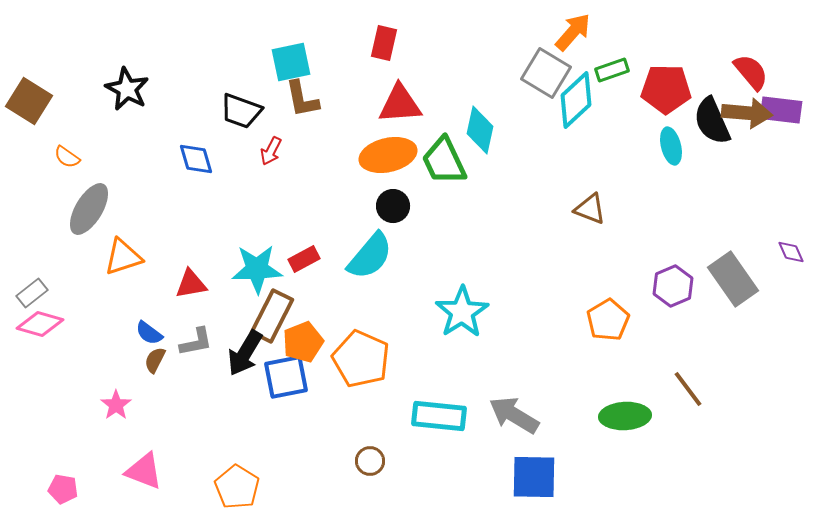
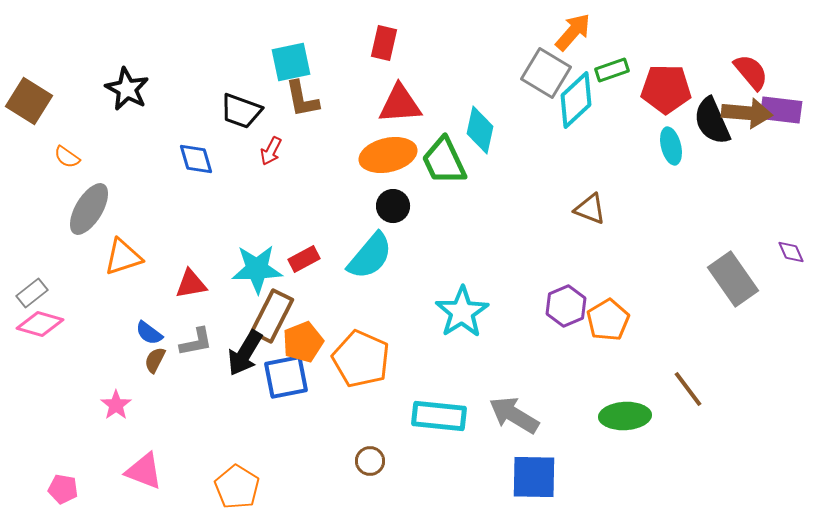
purple hexagon at (673, 286): moved 107 px left, 20 px down
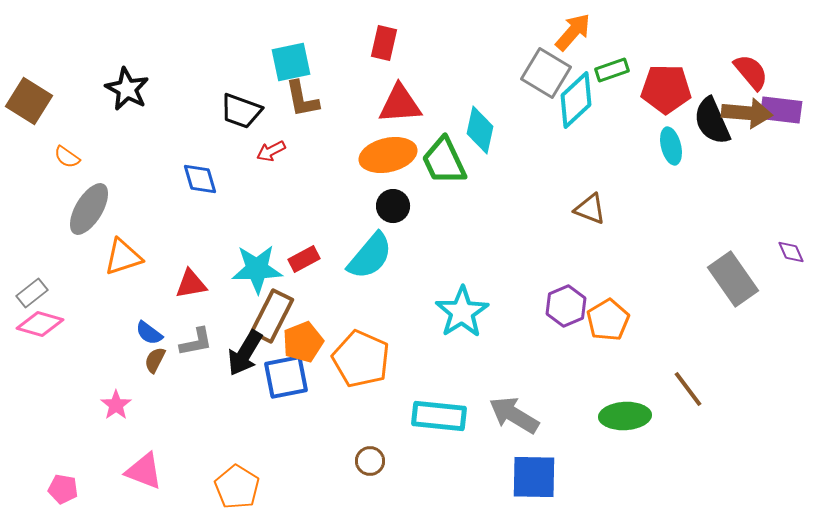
red arrow at (271, 151): rotated 36 degrees clockwise
blue diamond at (196, 159): moved 4 px right, 20 px down
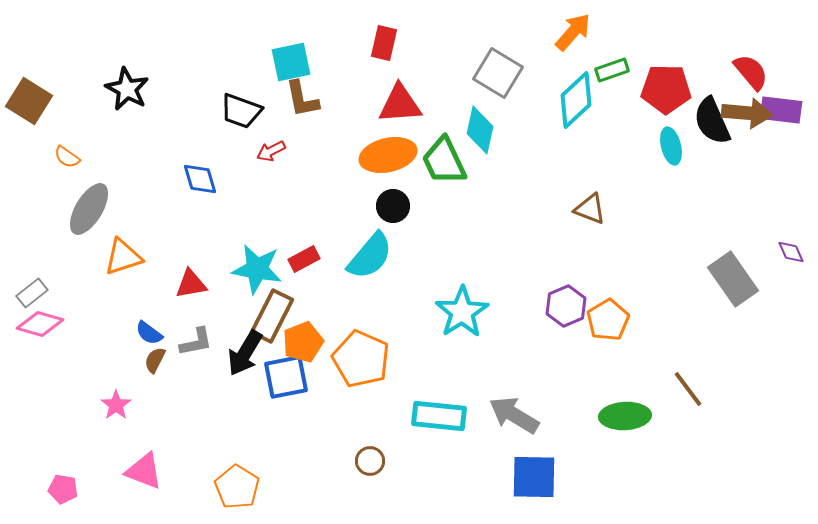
gray square at (546, 73): moved 48 px left
cyan star at (257, 269): rotated 12 degrees clockwise
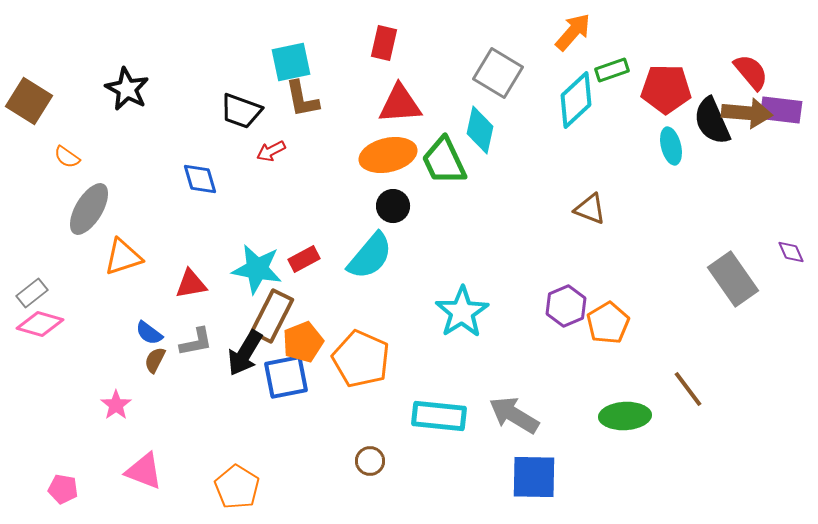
orange pentagon at (608, 320): moved 3 px down
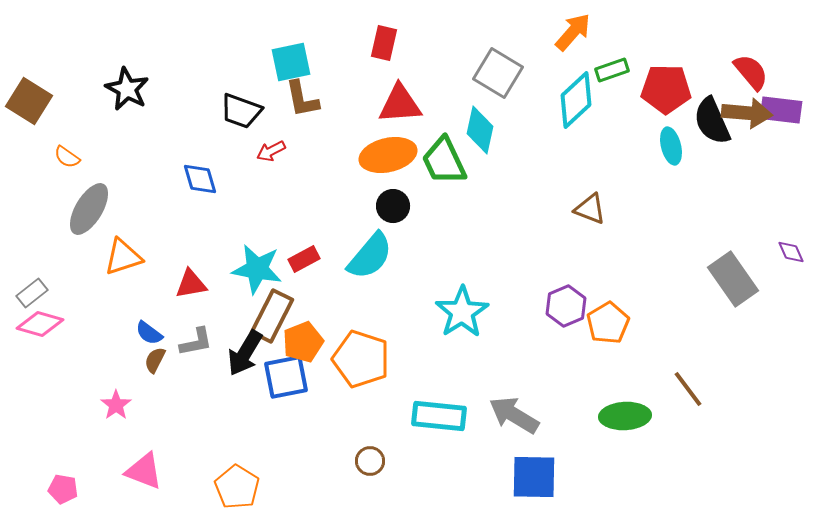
orange pentagon at (361, 359): rotated 6 degrees counterclockwise
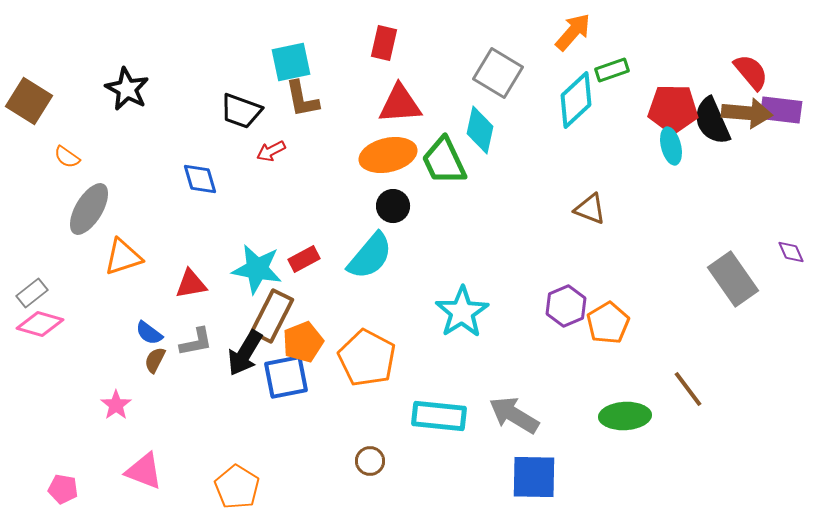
red pentagon at (666, 89): moved 7 px right, 20 px down
orange pentagon at (361, 359): moved 6 px right, 1 px up; rotated 10 degrees clockwise
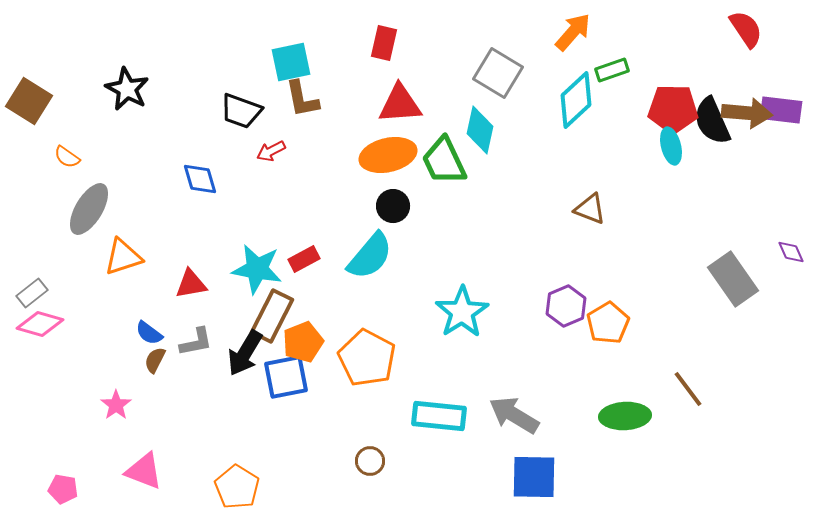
red semicircle at (751, 72): moved 5 px left, 43 px up; rotated 6 degrees clockwise
